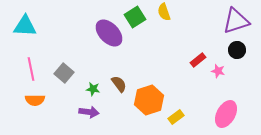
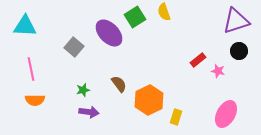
black circle: moved 2 px right, 1 px down
gray square: moved 10 px right, 26 px up
green star: moved 10 px left, 1 px down; rotated 24 degrees counterclockwise
orange hexagon: rotated 8 degrees counterclockwise
yellow rectangle: rotated 35 degrees counterclockwise
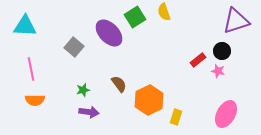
black circle: moved 17 px left
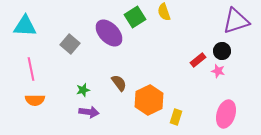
gray square: moved 4 px left, 3 px up
brown semicircle: moved 1 px up
pink ellipse: rotated 12 degrees counterclockwise
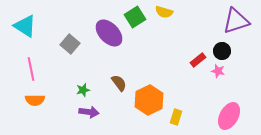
yellow semicircle: rotated 54 degrees counterclockwise
cyan triangle: rotated 30 degrees clockwise
pink ellipse: moved 3 px right, 2 px down; rotated 12 degrees clockwise
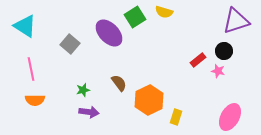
black circle: moved 2 px right
pink ellipse: moved 1 px right, 1 px down
